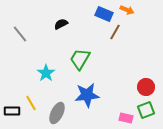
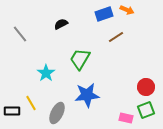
blue rectangle: rotated 42 degrees counterclockwise
brown line: moved 1 px right, 5 px down; rotated 28 degrees clockwise
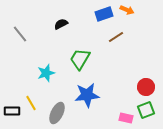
cyan star: rotated 18 degrees clockwise
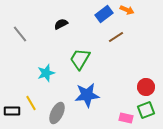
blue rectangle: rotated 18 degrees counterclockwise
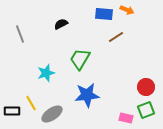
blue rectangle: rotated 42 degrees clockwise
gray line: rotated 18 degrees clockwise
gray ellipse: moved 5 px left, 1 px down; rotated 30 degrees clockwise
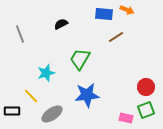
yellow line: moved 7 px up; rotated 14 degrees counterclockwise
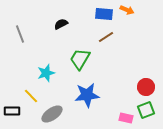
brown line: moved 10 px left
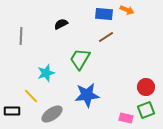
gray line: moved 1 px right, 2 px down; rotated 24 degrees clockwise
